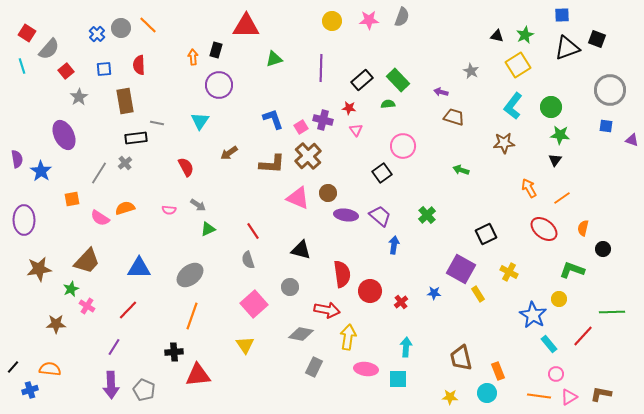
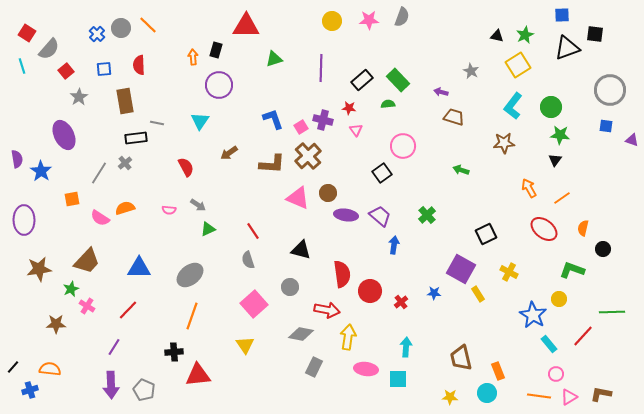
black square at (597, 39): moved 2 px left, 5 px up; rotated 12 degrees counterclockwise
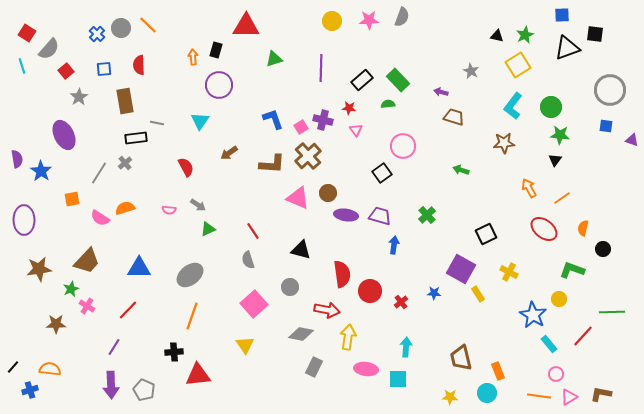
purple trapezoid at (380, 216): rotated 25 degrees counterclockwise
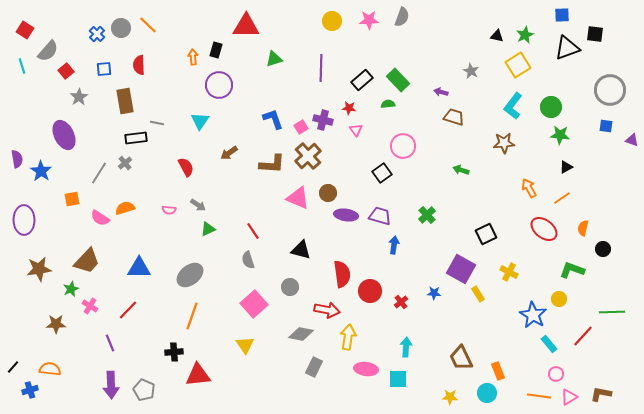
red square at (27, 33): moved 2 px left, 3 px up
gray semicircle at (49, 49): moved 1 px left, 2 px down
black triangle at (555, 160): moved 11 px right, 7 px down; rotated 24 degrees clockwise
pink cross at (87, 306): moved 3 px right
purple line at (114, 347): moved 4 px left, 4 px up; rotated 54 degrees counterclockwise
brown trapezoid at (461, 358): rotated 12 degrees counterclockwise
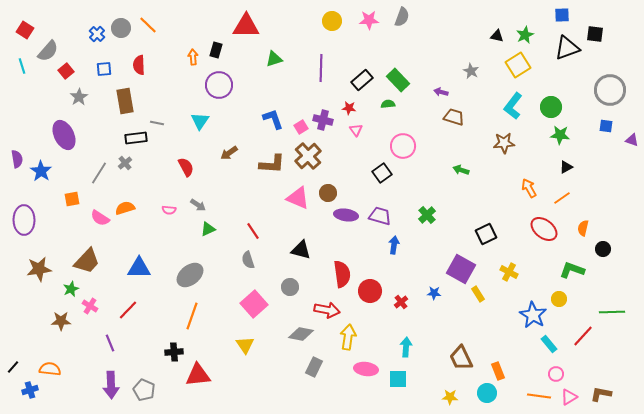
brown star at (56, 324): moved 5 px right, 3 px up
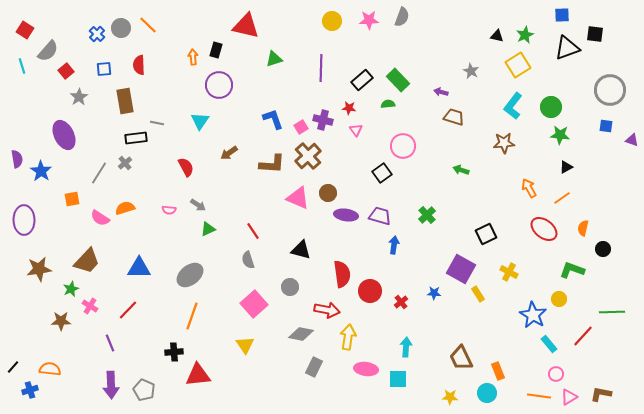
red triangle at (246, 26): rotated 12 degrees clockwise
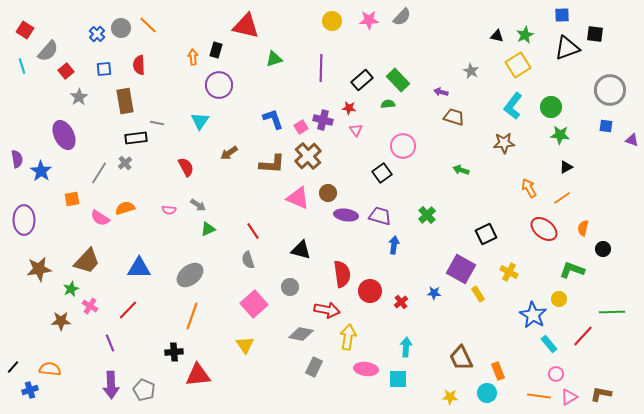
gray semicircle at (402, 17): rotated 24 degrees clockwise
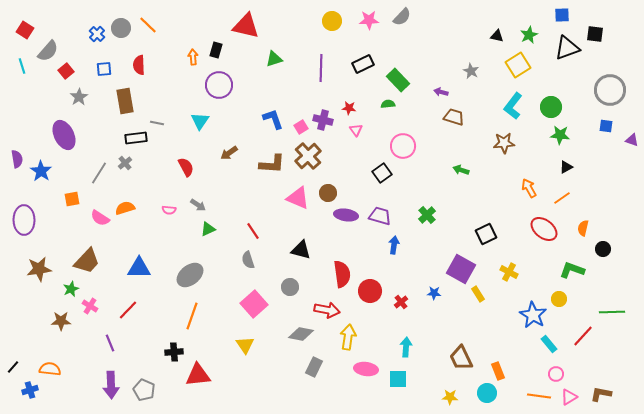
green star at (525, 35): moved 4 px right
black rectangle at (362, 80): moved 1 px right, 16 px up; rotated 15 degrees clockwise
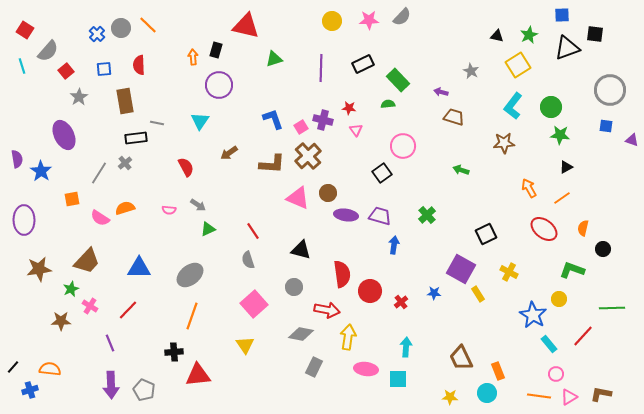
gray circle at (290, 287): moved 4 px right
green line at (612, 312): moved 4 px up
